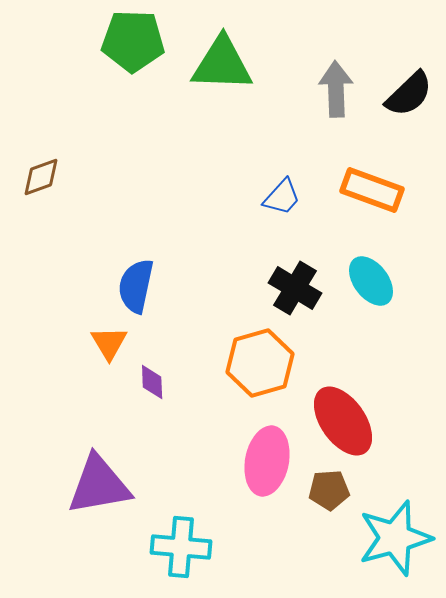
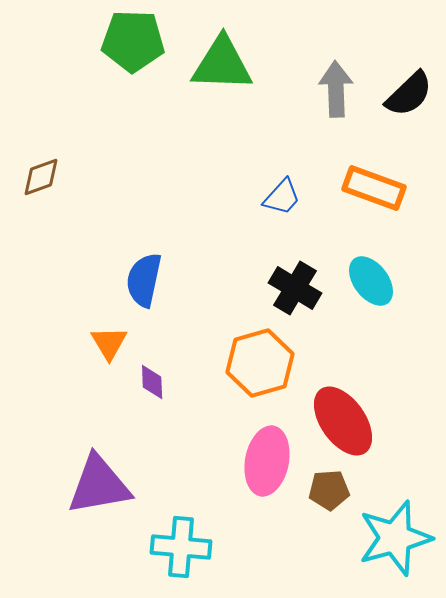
orange rectangle: moved 2 px right, 2 px up
blue semicircle: moved 8 px right, 6 px up
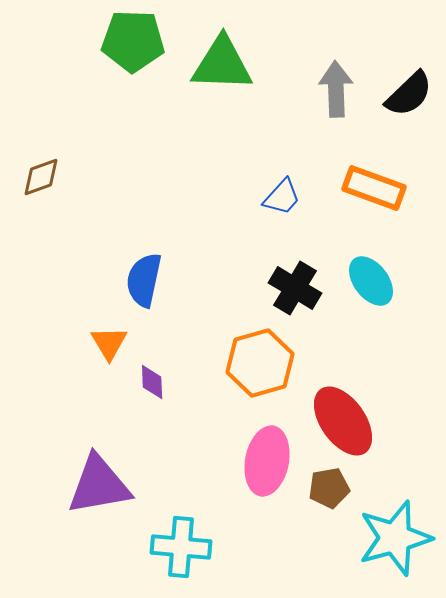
brown pentagon: moved 2 px up; rotated 6 degrees counterclockwise
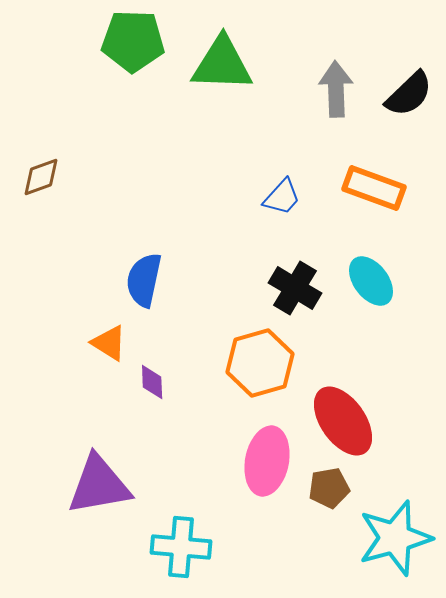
orange triangle: rotated 27 degrees counterclockwise
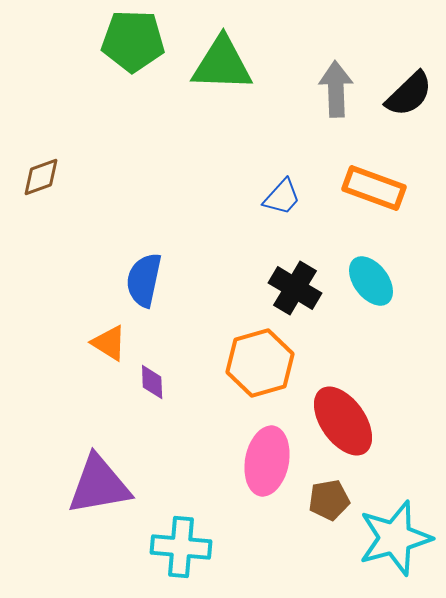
brown pentagon: moved 12 px down
